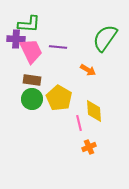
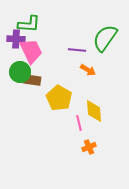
purple line: moved 19 px right, 3 px down
green circle: moved 12 px left, 27 px up
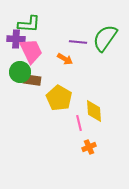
purple line: moved 1 px right, 8 px up
orange arrow: moved 23 px left, 11 px up
